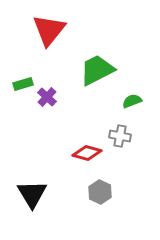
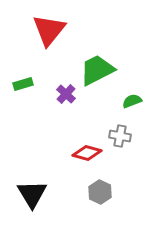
purple cross: moved 19 px right, 3 px up
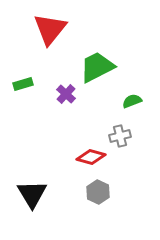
red triangle: moved 1 px right, 1 px up
green trapezoid: moved 3 px up
gray cross: rotated 25 degrees counterclockwise
red diamond: moved 4 px right, 4 px down
gray hexagon: moved 2 px left
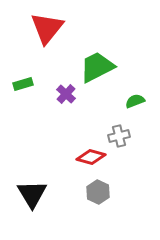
red triangle: moved 3 px left, 1 px up
green semicircle: moved 3 px right
gray cross: moved 1 px left
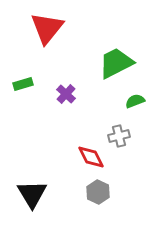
green trapezoid: moved 19 px right, 4 px up
red diamond: rotated 48 degrees clockwise
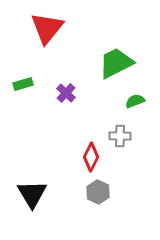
purple cross: moved 1 px up
gray cross: moved 1 px right; rotated 15 degrees clockwise
red diamond: rotated 52 degrees clockwise
